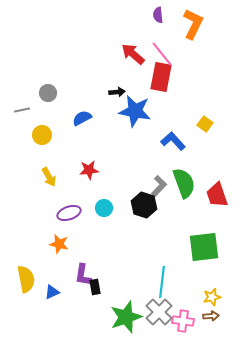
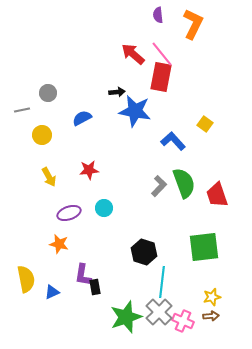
black hexagon: moved 47 px down
pink cross: rotated 15 degrees clockwise
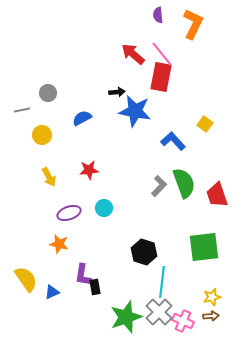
yellow semicircle: rotated 24 degrees counterclockwise
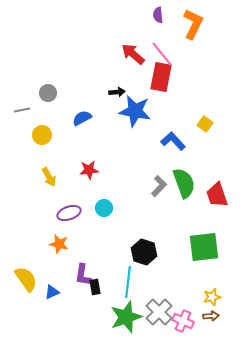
cyan line: moved 34 px left
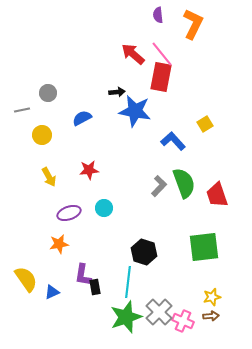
yellow square: rotated 21 degrees clockwise
orange star: rotated 24 degrees counterclockwise
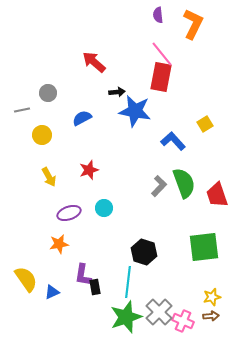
red arrow: moved 39 px left, 8 px down
red star: rotated 12 degrees counterclockwise
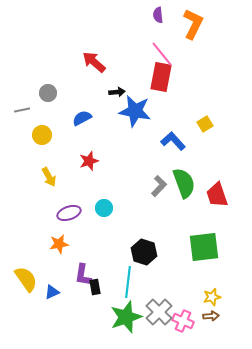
red star: moved 9 px up
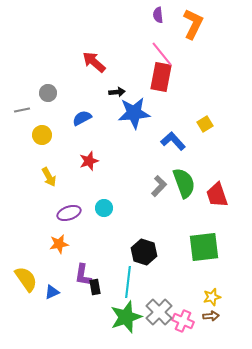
blue star: moved 1 px left, 2 px down; rotated 16 degrees counterclockwise
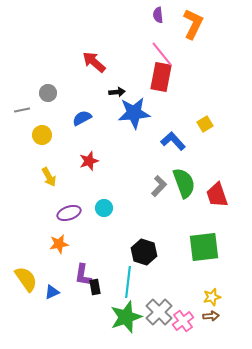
pink cross: rotated 30 degrees clockwise
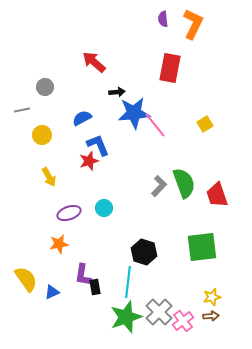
purple semicircle: moved 5 px right, 4 px down
pink line: moved 7 px left, 71 px down
red rectangle: moved 9 px right, 9 px up
gray circle: moved 3 px left, 6 px up
blue L-shape: moved 75 px left, 4 px down; rotated 20 degrees clockwise
green square: moved 2 px left
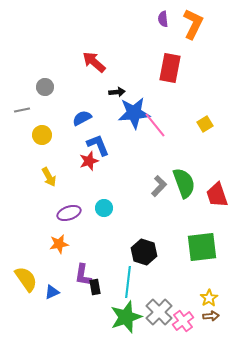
yellow star: moved 3 px left, 1 px down; rotated 18 degrees counterclockwise
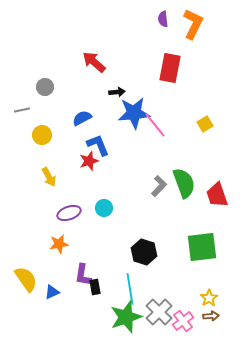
cyan line: moved 2 px right, 7 px down; rotated 16 degrees counterclockwise
